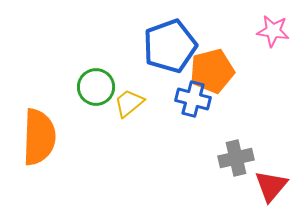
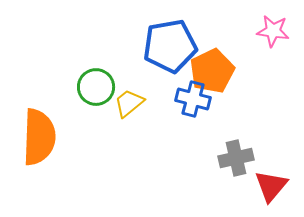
blue pentagon: rotated 10 degrees clockwise
orange pentagon: rotated 12 degrees counterclockwise
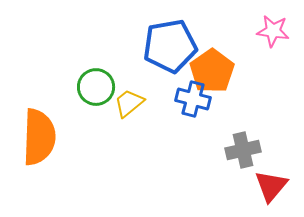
orange pentagon: rotated 9 degrees counterclockwise
gray cross: moved 7 px right, 8 px up
